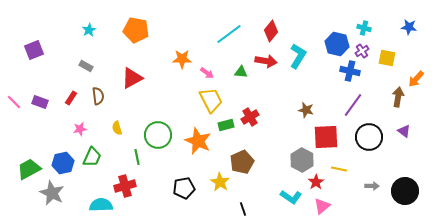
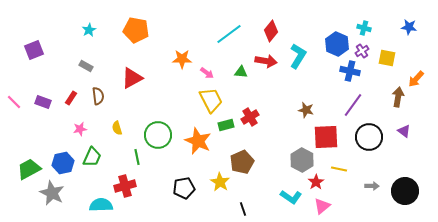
blue hexagon at (337, 44): rotated 10 degrees clockwise
purple rectangle at (40, 102): moved 3 px right
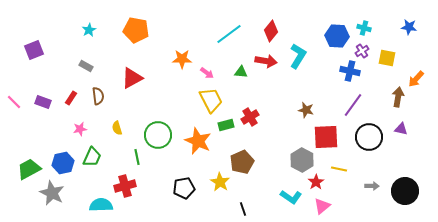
blue hexagon at (337, 44): moved 8 px up; rotated 20 degrees counterclockwise
purple triangle at (404, 131): moved 3 px left, 2 px up; rotated 24 degrees counterclockwise
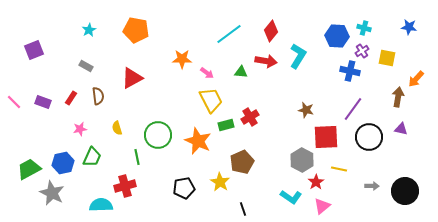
purple line at (353, 105): moved 4 px down
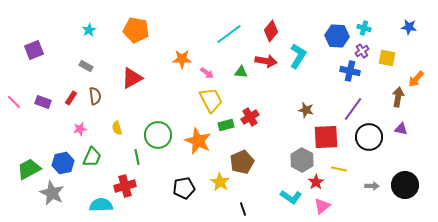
brown semicircle at (98, 96): moved 3 px left
black circle at (405, 191): moved 6 px up
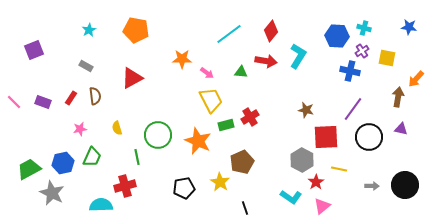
black line at (243, 209): moved 2 px right, 1 px up
